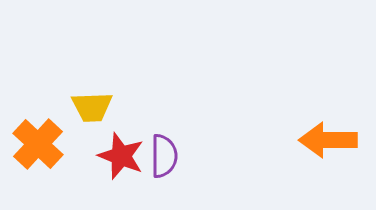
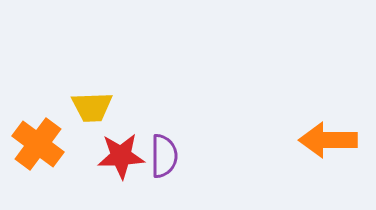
orange cross: rotated 6 degrees counterclockwise
red star: rotated 24 degrees counterclockwise
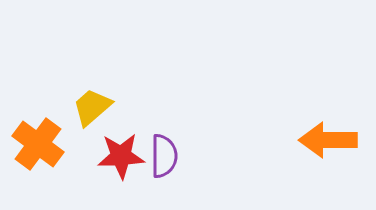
yellow trapezoid: rotated 141 degrees clockwise
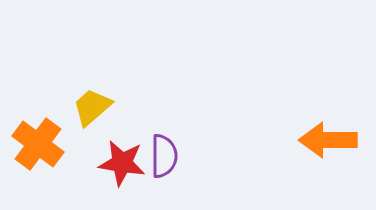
red star: moved 1 px right, 7 px down; rotated 12 degrees clockwise
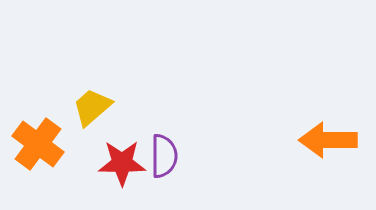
red star: rotated 9 degrees counterclockwise
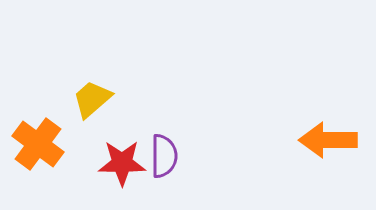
yellow trapezoid: moved 8 px up
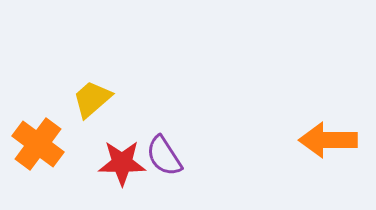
purple semicircle: rotated 147 degrees clockwise
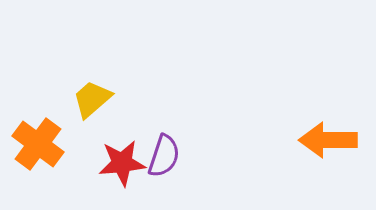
purple semicircle: rotated 129 degrees counterclockwise
red star: rotated 6 degrees counterclockwise
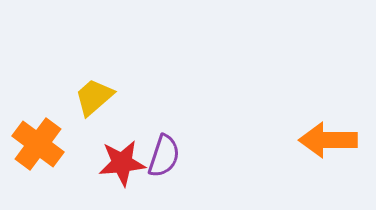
yellow trapezoid: moved 2 px right, 2 px up
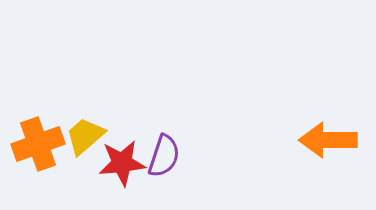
yellow trapezoid: moved 9 px left, 39 px down
orange cross: rotated 33 degrees clockwise
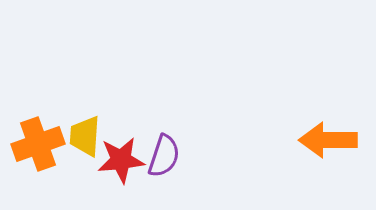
yellow trapezoid: rotated 45 degrees counterclockwise
red star: moved 1 px left, 3 px up
